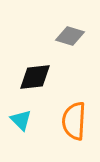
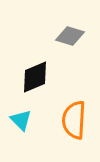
black diamond: rotated 16 degrees counterclockwise
orange semicircle: moved 1 px up
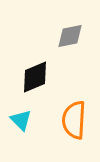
gray diamond: rotated 28 degrees counterclockwise
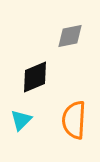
cyan triangle: rotated 30 degrees clockwise
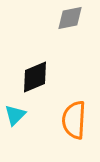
gray diamond: moved 18 px up
cyan triangle: moved 6 px left, 5 px up
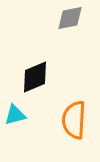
cyan triangle: rotated 30 degrees clockwise
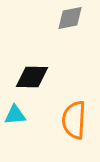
black diamond: moved 3 px left; rotated 24 degrees clockwise
cyan triangle: rotated 10 degrees clockwise
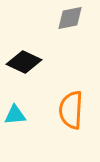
black diamond: moved 8 px left, 15 px up; rotated 24 degrees clockwise
orange semicircle: moved 3 px left, 10 px up
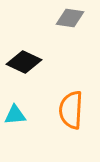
gray diamond: rotated 20 degrees clockwise
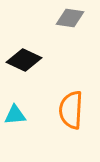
black diamond: moved 2 px up
